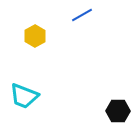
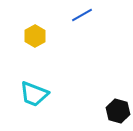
cyan trapezoid: moved 10 px right, 2 px up
black hexagon: rotated 15 degrees clockwise
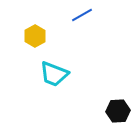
cyan trapezoid: moved 20 px right, 20 px up
black hexagon: rotated 20 degrees counterclockwise
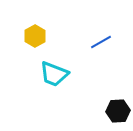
blue line: moved 19 px right, 27 px down
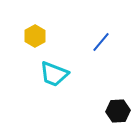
blue line: rotated 20 degrees counterclockwise
